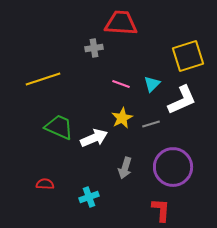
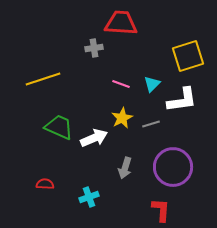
white L-shape: rotated 16 degrees clockwise
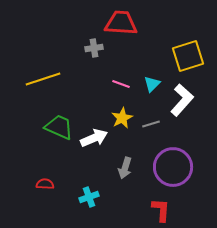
white L-shape: rotated 40 degrees counterclockwise
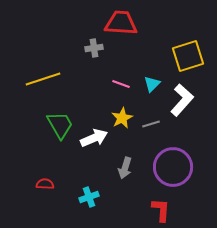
green trapezoid: moved 1 px right, 2 px up; rotated 36 degrees clockwise
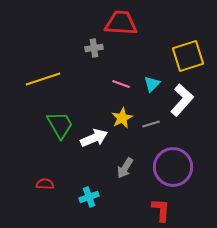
gray arrow: rotated 15 degrees clockwise
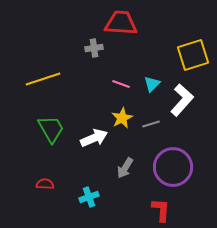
yellow square: moved 5 px right, 1 px up
green trapezoid: moved 9 px left, 4 px down
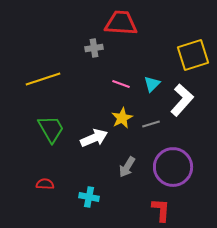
gray arrow: moved 2 px right, 1 px up
cyan cross: rotated 30 degrees clockwise
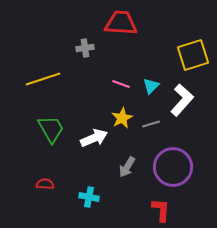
gray cross: moved 9 px left
cyan triangle: moved 1 px left, 2 px down
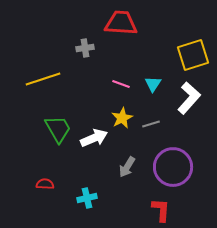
cyan triangle: moved 2 px right, 2 px up; rotated 12 degrees counterclockwise
white L-shape: moved 7 px right, 2 px up
green trapezoid: moved 7 px right
cyan cross: moved 2 px left, 1 px down; rotated 24 degrees counterclockwise
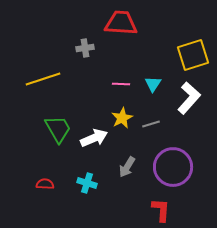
pink line: rotated 18 degrees counterclockwise
cyan cross: moved 15 px up; rotated 30 degrees clockwise
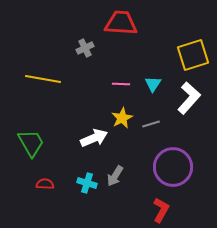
gray cross: rotated 18 degrees counterclockwise
yellow line: rotated 28 degrees clockwise
green trapezoid: moved 27 px left, 14 px down
gray arrow: moved 12 px left, 9 px down
red L-shape: rotated 25 degrees clockwise
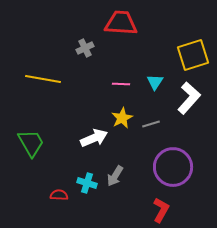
cyan triangle: moved 2 px right, 2 px up
red semicircle: moved 14 px right, 11 px down
